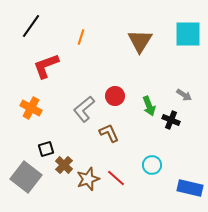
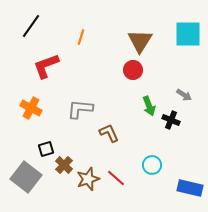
red circle: moved 18 px right, 26 px up
gray L-shape: moved 4 px left; rotated 44 degrees clockwise
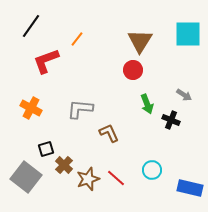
orange line: moved 4 px left, 2 px down; rotated 21 degrees clockwise
red L-shape: moved 5 px up
green arrow: moved 2 px left, 2 px up
cyan circle: moved 5 px down
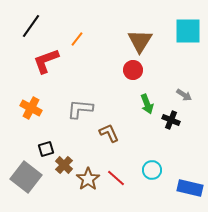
cyan square: moved 3 px up
brown star: rotated 15 degrees counterclockwise
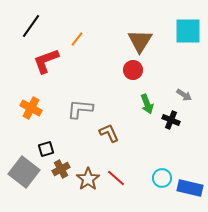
brown cross: moved 3 px left, 4 px down; rotated 18 degrees clockwise
cyan circle: moved 10 px right, 8 px down
gray square: moved 2 px left, 5 px up
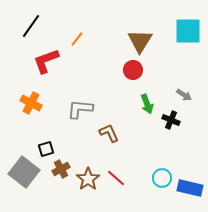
orange cross: moved 5 px up
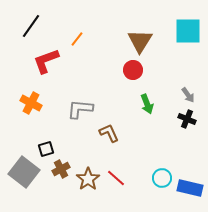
gray arrow: moved 4 px right; rotated 21 degrees clockwise
black cross: moved 16 px right, 1 px up
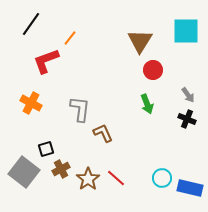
black line: moved 2 px up
cyan square: moved 2 px left
orange line: moved 7 px left, 1 px up
red circle: moved 20 px right
gray L-shape: rotated 92 degrees clockwise
brown L-shape: moved 6 px left
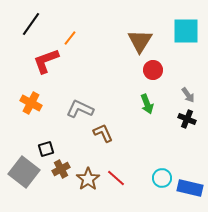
gray L-shape: rotated 72 degrees counterclockwise
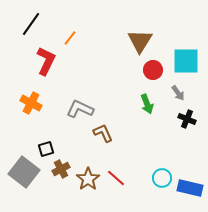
cyan square: moved 30 px down
red L-shape: rotated 136 degrees clockwise
gray arrow: moved 10 px left, 2 px up
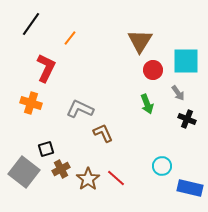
red L-shape: moved 7 px down
orange cross: rotated 10 degrees counterclockwise
cyan circle: moved 12 px up
